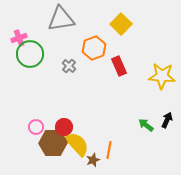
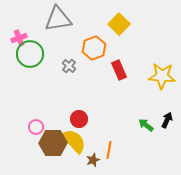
gray triangle: moved 3 px left
yellow square: moved 2 px left
red rectangle: moved 4 px down
red circle: moved 15 px right, 8 px up
yellow semicircle: moved 3 px left, 3 px up
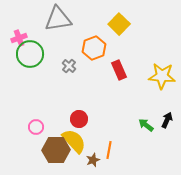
brown hexagon: moved 3 px right, 7 px down
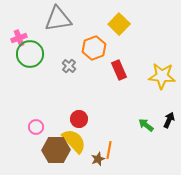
black arrow: moved 2 px right
brown star: moved 5 px right, 1 px up
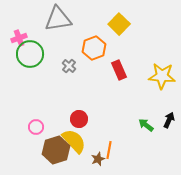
brown hexagon: rotated 16 degrees counterclockwise
